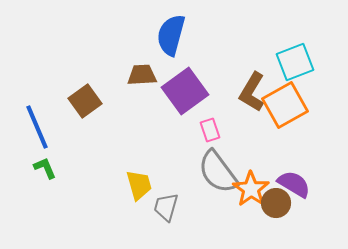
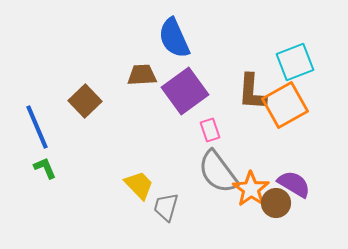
blue semicircle: moved 3 px right, 3 px down; rotated 39 degrees counterclockwise
brown L-shape: rotated 27 degrees counterclockwise
brown square: rotated 8 degrees counterclockwise
yellow trapezoid: rotated 28 degrees counterclockwise
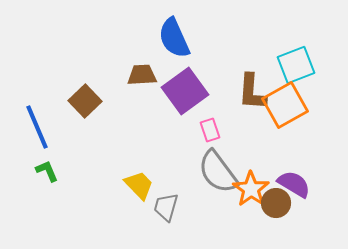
cyan square: moved 1 px right, 3 px down
green L-shape: moved 2 px right, 3 px down
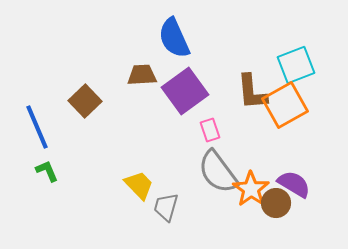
brown L-shape: rotated 9 degrees counterclockwise
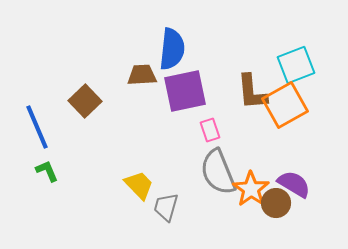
blue semicircle: moved 2 px left, 11 px down; rotated 150 degrees counterclockwise
purple square: rotated 24 degrees clockwise
gray semicircle: rotated 15 degrees clockwise
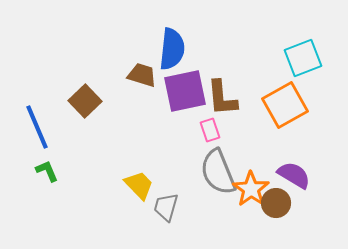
cyan square: moved 7 px right, 7 px up
brown trapezoid: rotated 20 degrees clockwise
brown L-shape: moved 30 px left, 6 px down
purple semicircle: moved 9 px up
